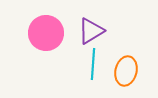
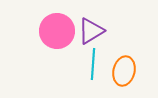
pink circle: moved 11 px right, 2 px up
orange ellipse: moved 2 px left
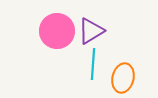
orange ellipse: moved 1 px left, 7 px down
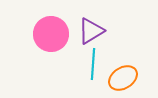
pink circle: moved 6 px left, 3 px down
orange ellipse: rotated 44 degrees clockwise
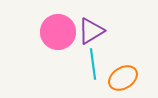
pink circle: moved 7 px right, 2 px up
cyan line: rotated 12 degrees counterclockwise
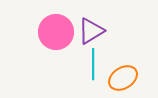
pink circle: moved 2 px left
cyan line: rotated 8 degrees clockwise
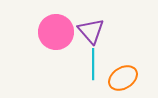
purple triangle: rotated 40 degrees counterclockwise
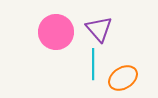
purple triangle: moved 8 px right, 2 px up
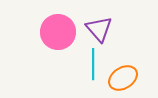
pink circle: moved 2 px right
